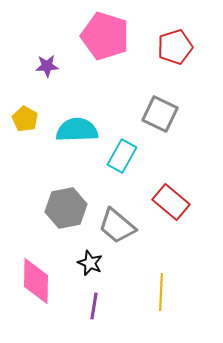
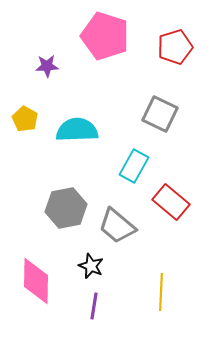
cyan rectangle: moved 12 px right, 10 px down
black star: moved 1 px right, 3 px down
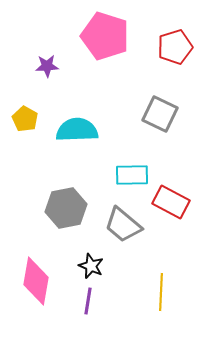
cyan rectangle: moved 2 px left, 9 px down; rotated 60 degrees clockwise
red rectangle: rotated 12 degrees counterclockwise
gray trapezoid: moved 6 px right, 1 px up
pink diamond: rotated 9 degrees clockwise
purple line: moved 6 px left, 5 px up
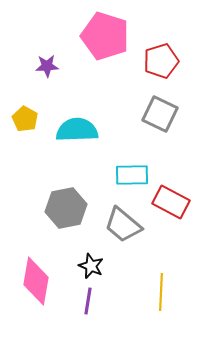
red pentagon: moved 14 px left, 14 px down
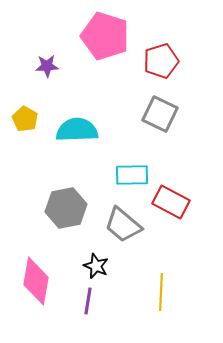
black star: moved 5 px right
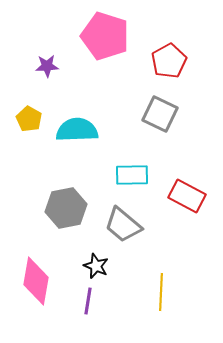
red pentagon: moved 8 px right; rotated 12 degrees counterclockwise
yellow pentagon: moved 4 px right
red rectangle: moved 16 px right, 6 px up
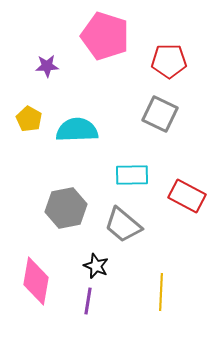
red pentagon: rotated 28 degrees clockwise
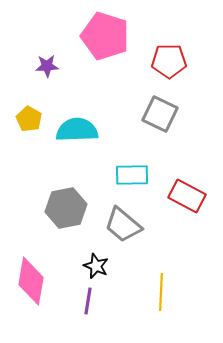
pink diamond: moved 5 px left
